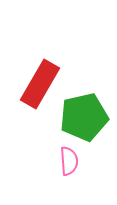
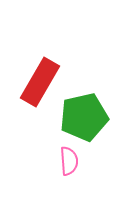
red rectangle: moved 2 px up
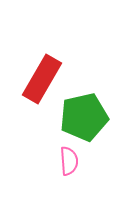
red rectangle: moved 2 px right, 3 px up
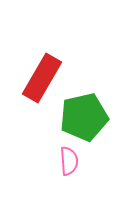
red rectangle: moved 1 px up
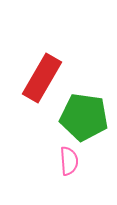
green pentagon: rotated 21 degrees clockwise
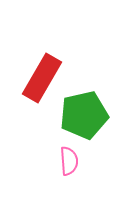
green pentagon: moved 2 px up; rotated 21 degrees counterclockwise
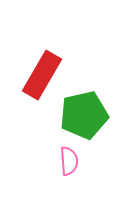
red rectangle: moved 3 px up
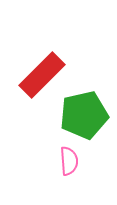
red rectangle: rotated 15 degrees clockwise
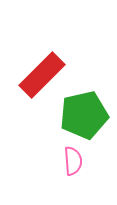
pink semicircle: moved 4 px right
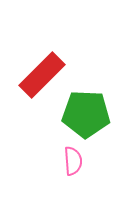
green pentagon: moved 2 px right, 1 px up; rotated 15 degrees clockwise
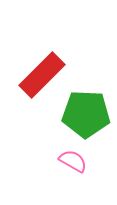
pink semicircle: rotated 56 degrees counterclockwise
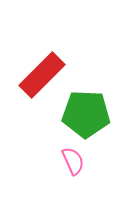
pink semicircle: rotated 36 degrees clockwise
